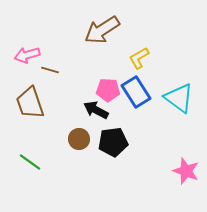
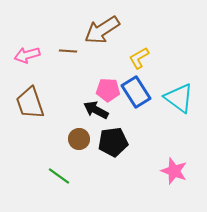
brown line: moved 18 px right, 19 px up; rotated 12 degrees counterclockwise
green line: moved 29 px right, 14 px down
pink star: moved 12 px left
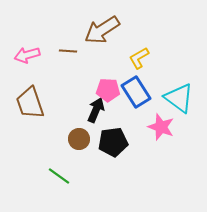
black arrow: rotated 85 degrees clockwise
pink star: moved 13 px left, 44 px up
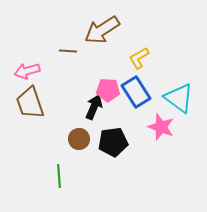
pink arrow: moved 16 px down
black arrow: moved 2 px left, 3 px up
green line: rotated 50 degrees clockwise
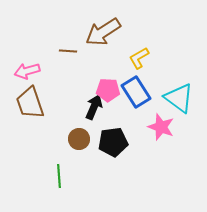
brown arrow: moved 1 px right, 2 px down
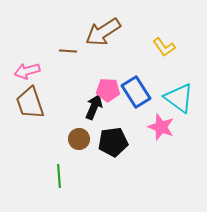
yellow L-shape: moved 25 px right, 11 px up; rotated 95 degrees counterclockwise
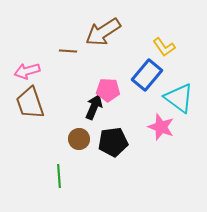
blue rectangle: moved 11 px right, 17 px up; rotated 72 degrees clockwise
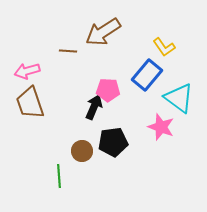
brown circle: moved 3 px right, 12 px down
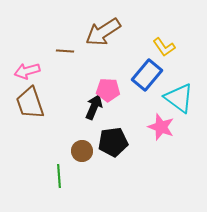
brown line: moved 3 px left
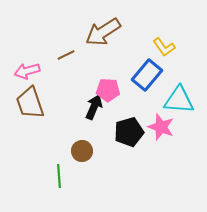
brown line: moved 1 px right, 4 px down; rotated 30 degrees counterclockwise
cyan triangle: moved 2 px down; rotated 32 degrees counterclockwise
black pentagon: moved 16 px right, 10 px up; rotated 8 degrees counterclockwise
